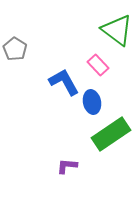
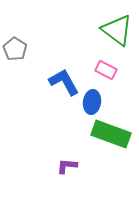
pink rectangle: moved 8 px right, 5 px down; rotated 20 degrees counterclockwise
blue ellipse: rotated 20 degrees clockwise
green rectangle: rotated 54 degrees clockwise
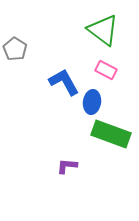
green triangle: moved 14 px left
